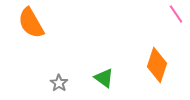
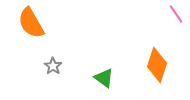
gray star: moved 6 px left, 17 px up
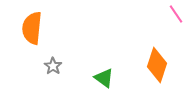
orange semicircle: moved 1 px right, 5 px down; rotated 36 degrees clockwise
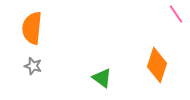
gray star: moved 20 px left; rotated 18 degrees counterclockwise
green triangle: moved 2 px left
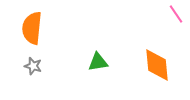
orange diamond: rotated 24 degrees counterclockwise
green triangle: moved 4 px left, 16 px up; rotated 45 degrees counterclockwise
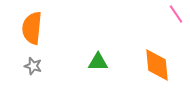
green triangle: rotated 10 degrees clockwise
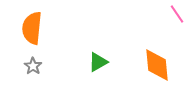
pink line: moved 1 px right
green triangle: rotated 30 degrees counterclockwise
gray star: rotated 18 degrees clockwise
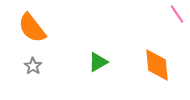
orange semicircle: rotated 44 degrees counterclockwise
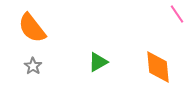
orange diamond: moved 1 px right, 2 px down
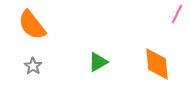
pink line: rotated 60 degrees clockwise
orange semicircle: moved 3 px up
orange diamond: moved 1 px left, 3 px up
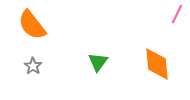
green triangle: rotated 25 degrees counterclockwise
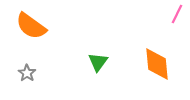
orange semicircle: moved 1 px left, 1 px down; rotated 16 degrees counterclockwise
gray star: moved 6 px left, 7 px down
